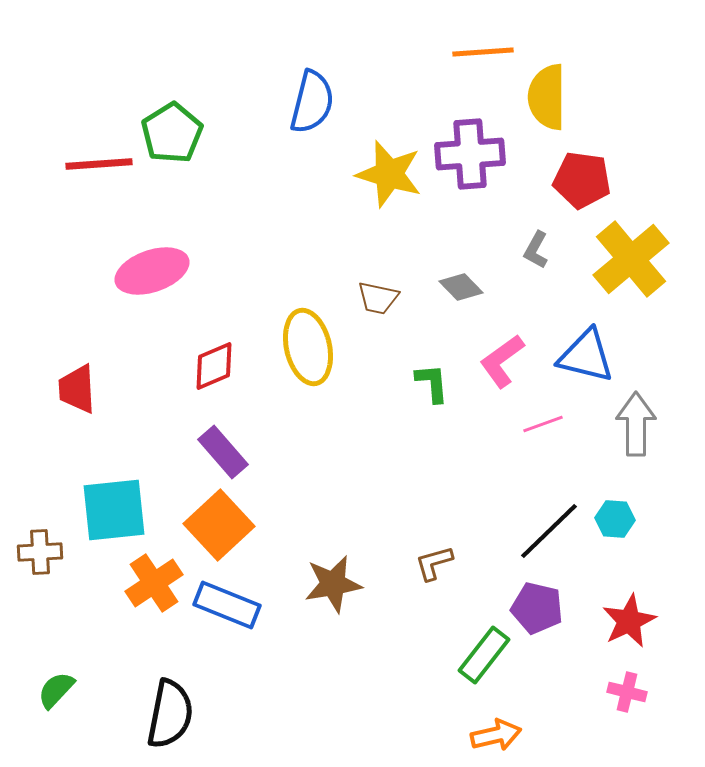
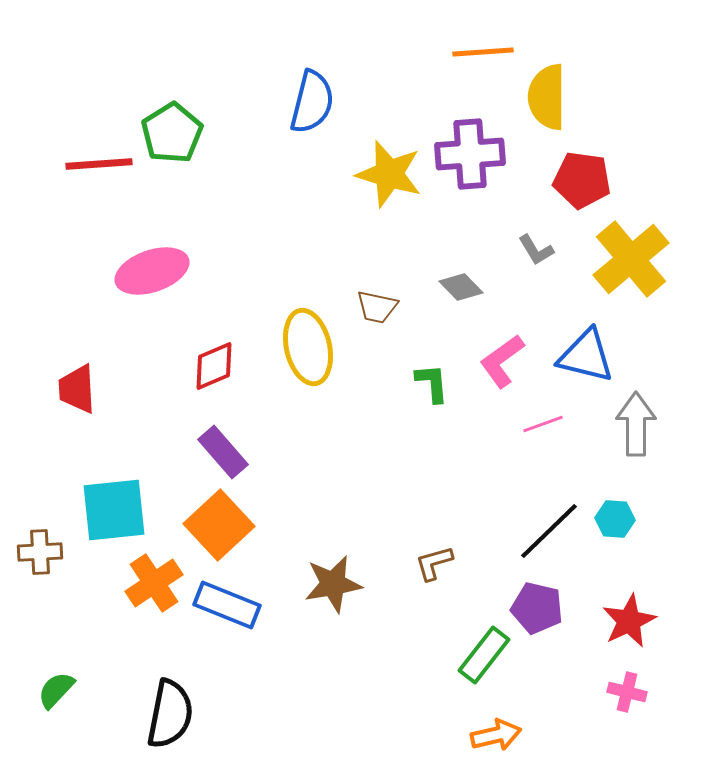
gray L-shape: rotated 60 degrees counterclockwise
brown trapezoid: moved 1 px left, 9 px down
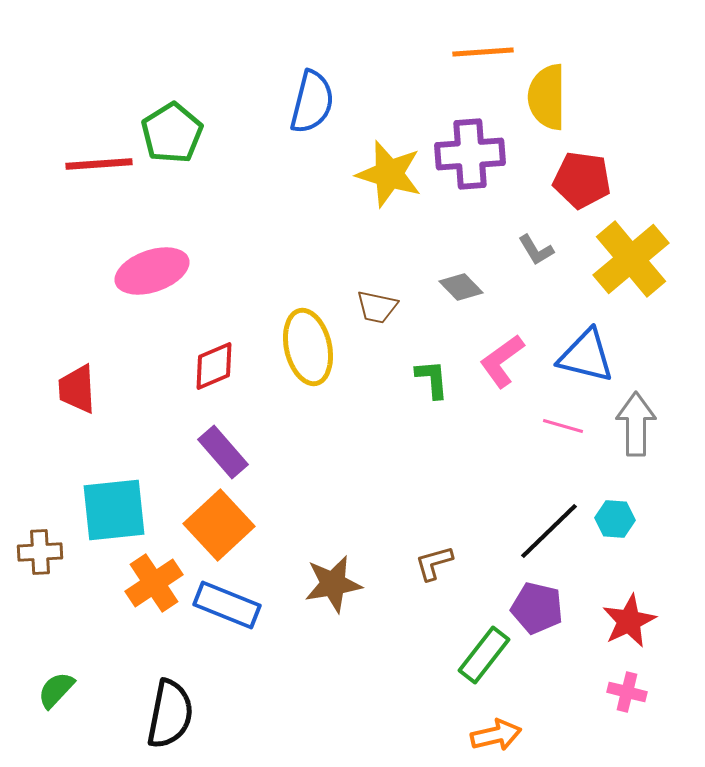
green L-shape: moved 4 px up
pink line: moved 20 px right, 2 px down; rotated 36 degrees clockwise
